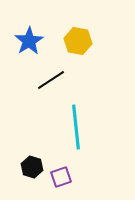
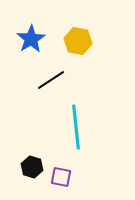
blue star: moved 2 px right, 2 px up
purple square: rotated 30 degrees clockwise
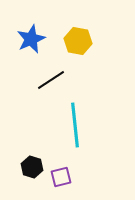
blue star: rotated 8 degrees clockwise
cyan line: moved 1 px left, 2 px up
purple square: rotated 25 degrees counterclockwise
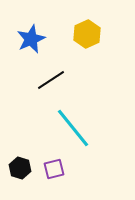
yellow hexagon: moved 9 px right, 7 px up; rotated 24 degrees clockwise
cyan line: moved 2 px left, 3 px down; rotated 33 degrees counterclockwise
black hexagon: moved 12 px left, 1 px down
purple square: moved 7 px left, 8 px up
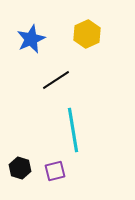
black line: moved 5 px right
cyan line: moved 2 px down; rotated 30 degrees clockwise
purple square: moved 1 px right, 2 px down
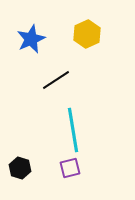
purple square: moved 15 px right, 3 px up
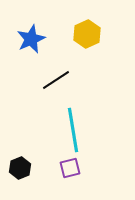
black hexagon: rotated 20 degrees clockwise
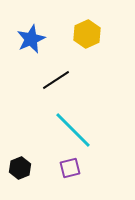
cyan line: rotated 36 degrees counterclockwise
